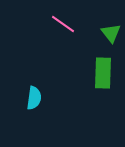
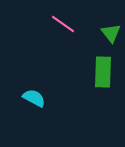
green rectangle: moved 1 px up
cyan semicircle: rotated 70 degrees counterclockwise
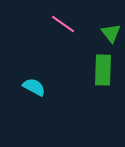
green rectangle: moved 2 px up
cyan semicircle: moved 11 px up
